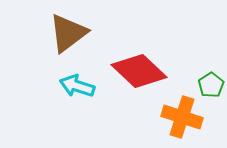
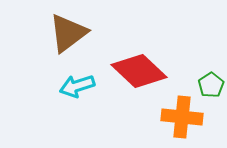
cyan arrow: rotated 36 degrees counterclockwise
orange cross: rotated 12 degrees counterclockwise
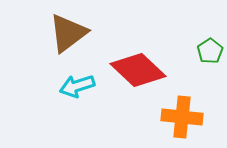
red diamond: moved 1 px left, 1 px up
green pentagon: moved 1 px left, 34 px up
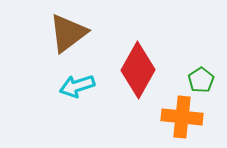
green pentagon: moved 9 px left, 29 px down
red diamond: rotated 76 degrees clockwise
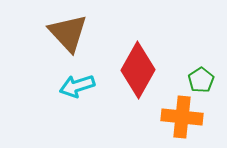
brown triangle: rotated 36 degrees counterclockwise
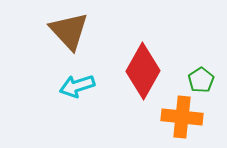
brown triangle: moved 1 px right, 2 px up
red diamond: moved 5 px right, 1 px down
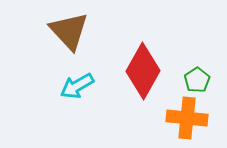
green pentagon: moved 4 px left
cyan arrow: rotated 12 degrees counterclockwise
orange cross: moved 5 px right, 1 px down
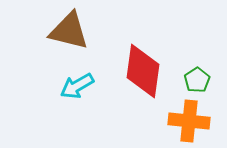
brown triangle: rotated 33 degrees counterclockwise
red diamond: rotated 22 degrees counterclockwise
orange cross: moved 2 px right, 3 px down
